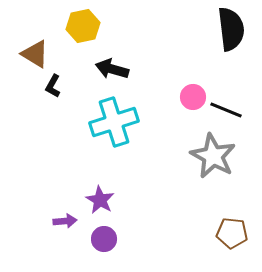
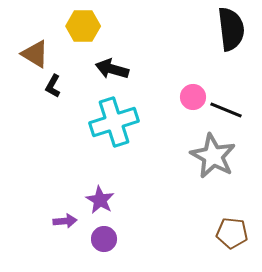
yellow hexagon: rotated 12 degrees clockwise
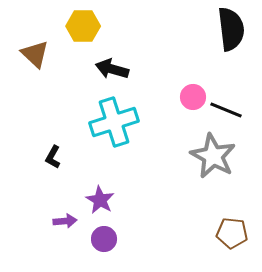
brown triangle: rotated 12 degrees clockwise
black L-shape: moved 71 px down
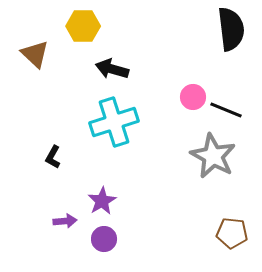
purple star: moved 2 px right, 1 px down; rotated 12 degrees clockwise
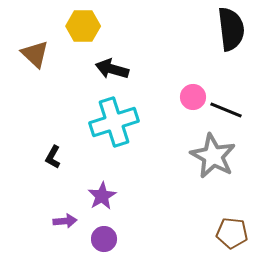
purple star: moved 5 px up
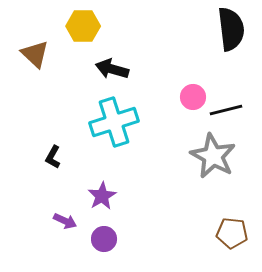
black line: rotated 36 degrees counterclockwise
purple arrow: rotated 30 degrees clockwise
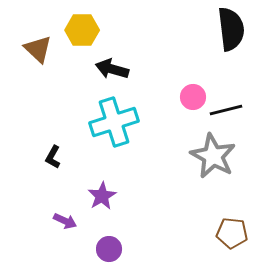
yellow hexagon: moved 1 px left, 4 px down
brown triangle: moved 3 px right, 5 px up
purple circle: moved 5 px right, 10 px down
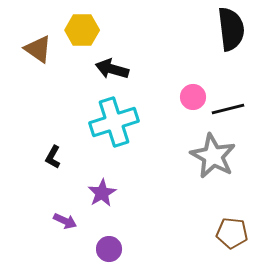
brown triangle: rotated 8 degrees counterclockwise
black line: moved 2 px right, 1 px up
purple star: moved 3 px up
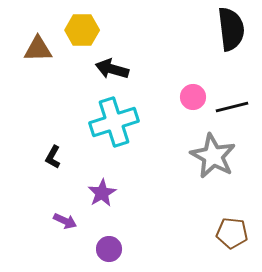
brown triangle: rotated 36 degrees counterclockwise
black line: moved 4 px right, 2 px up
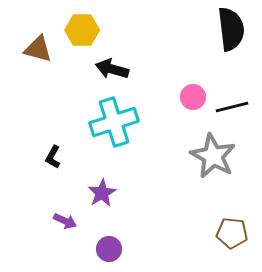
brown triangle: rotated 16 degrees clockwise
